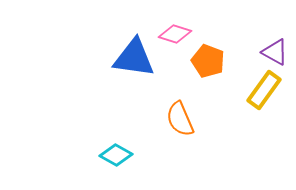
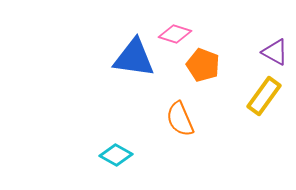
orange pentagon: moved 5 px left, 4 px down
yellow rectangle: moved 6 px down
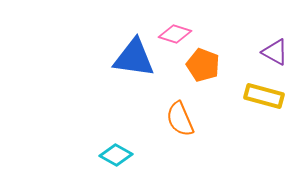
yellow rectangle: rotated 69 degrees clockwise
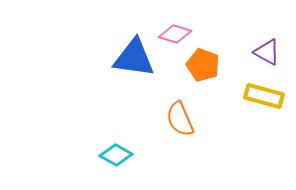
purple triangle: moved 8 px left
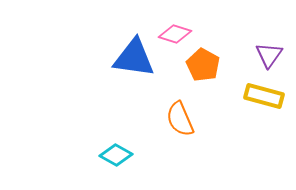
purple triangle: moved 2 px right, 3 px down; rotated 36 degrees clockwise
orange pentagon: rotated 8 degrees clockwise
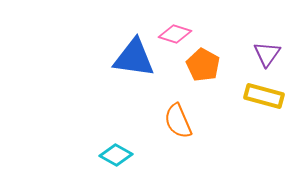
purple triangle: moved 2 px left, 1 px up
orange semicircle: moved 2 px left, 2 px down
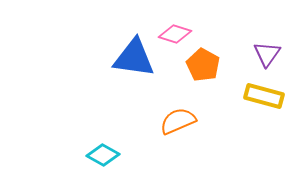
orange semicircle: rotated 90 degrees clockwise
cyan diamond: moved 13 px left
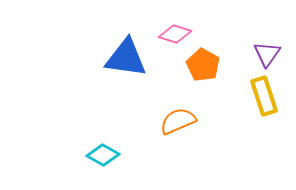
blue triangle: moved 8 px left
yellow rectangle: rotated 57 degrees clockwise
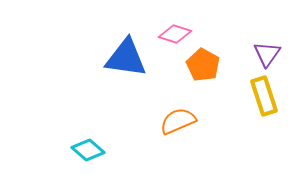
cyan diamond: moved 15 px left, 5 px up; rotated 12 degrees clockwise
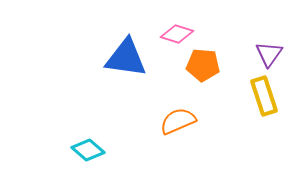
pink diamond: moved 2 px right
purple triangle: moved 2 px right
orange pentagon: rotated 24 degrees counterclockwise
